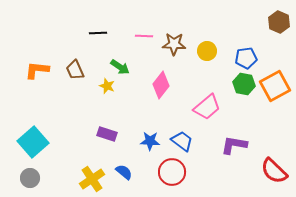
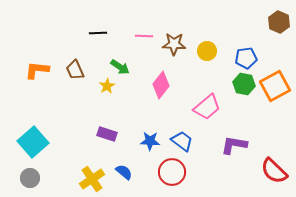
yellow star: rotated 21 degrees clockwise
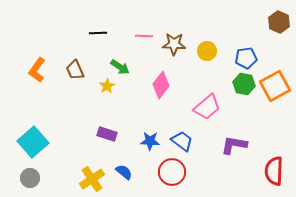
orange L-shape: rotated 60 degrees counterclockwise
red semicircle: rotated 48 degrees clockwise
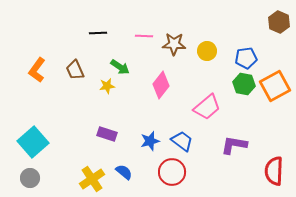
yellow star: rotated 21 degrees clockwise
blue star: rotated 18 degrees counterclockwise
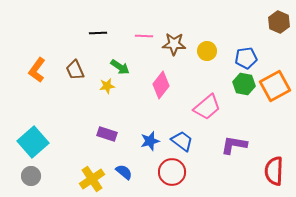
gray circle: moved 1 px right, 2 px up
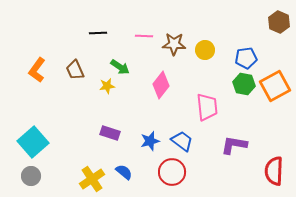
yellow circle: moved 2 px left, 1 px up
pink trapezoid: rotated 56 degrees counterclockwise
purple rectangle: moved 3 px right, 1 px up
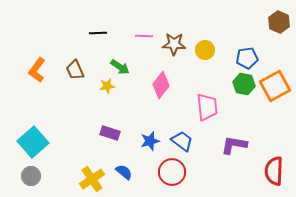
blue pentagon: moved 1 px right
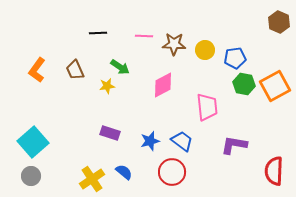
blue pentagon: moved 12 px left
pink diamond: moved 2 px right; rotated 24 degrees clockwise
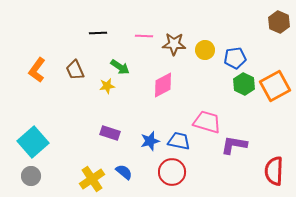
green hexagon: rotated 15 degrees clockwise
pink trapezoid: moved 15 px down; rotated 68 degrees counterclockwise
blue trapezoid: moved 3 px left; rotated 25 degrees counterclockwise
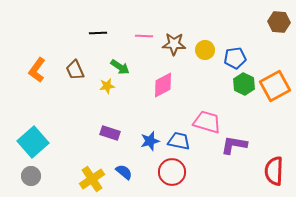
brown hexagon: rotated 20 degrees counterclockwise
